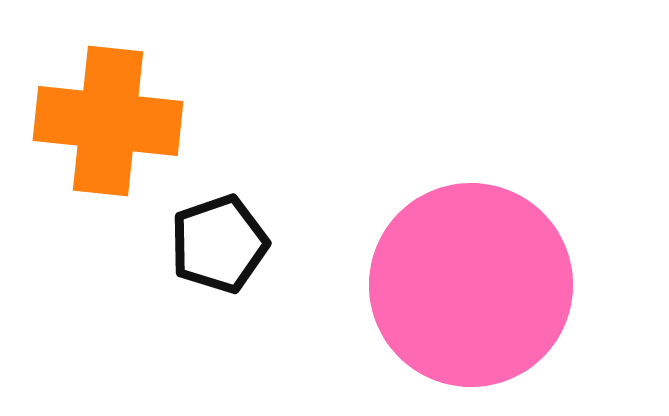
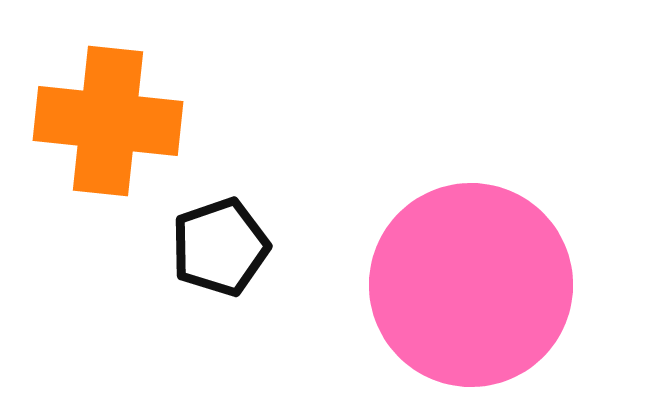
black pentagon: moved 1 px right, 3 px down
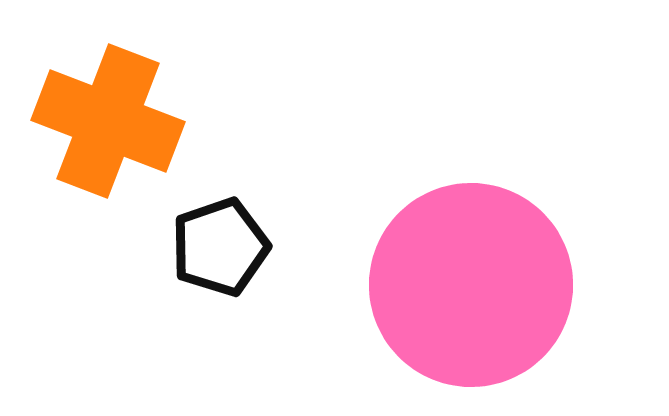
orange cross: rotated 15 degrees clockwise
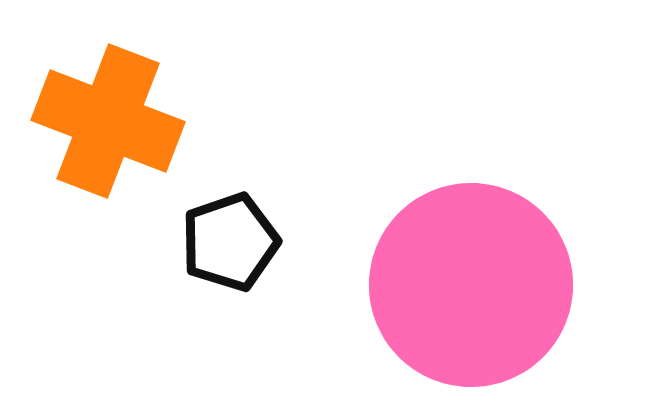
black pentagon: moved 10 px right, 5 px up
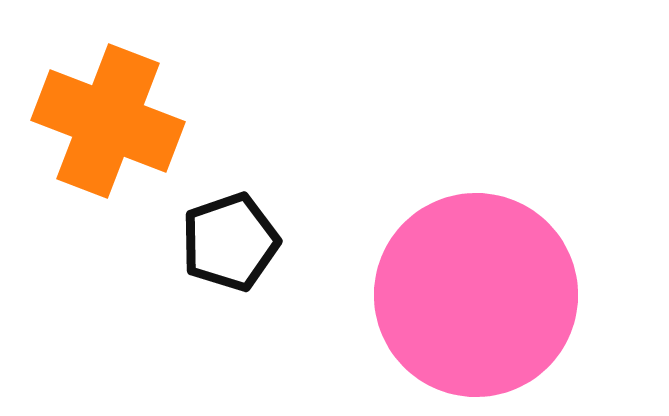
pink circle: moved 5 px right, 10 px down
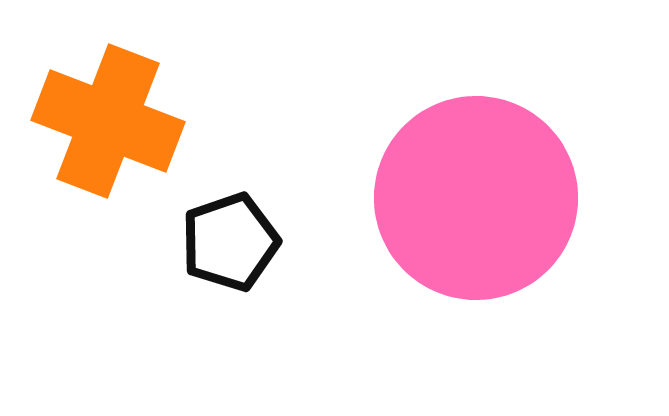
pink circle: moved 97 px up
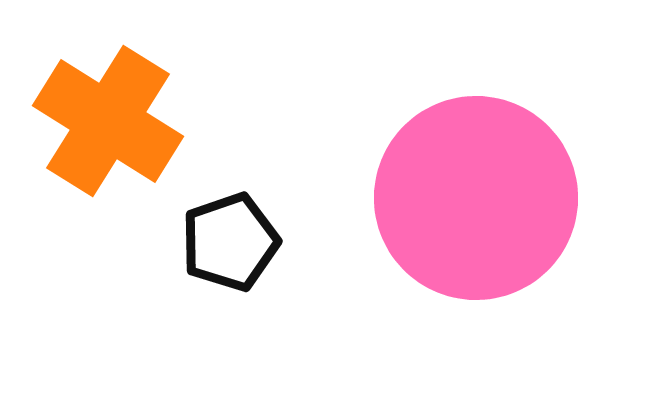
orange cross: rotated 11 degrees clockwise
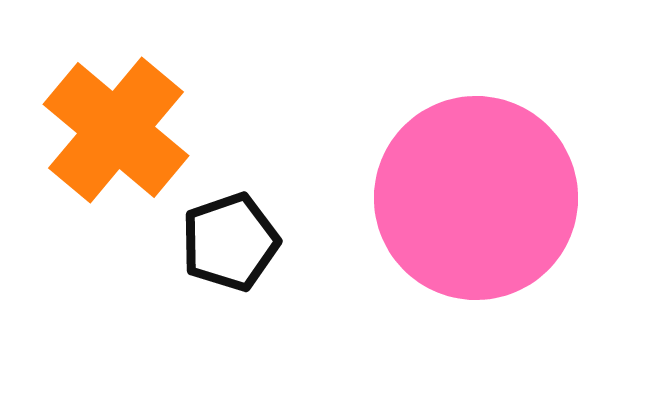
orange cross: moved 8 px right, 9 px down; rotated 8 degrees clockwise
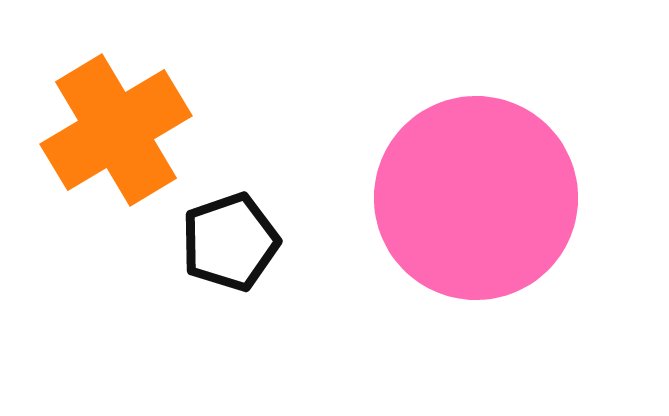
orange cross: rotated 19 degrees clockwise
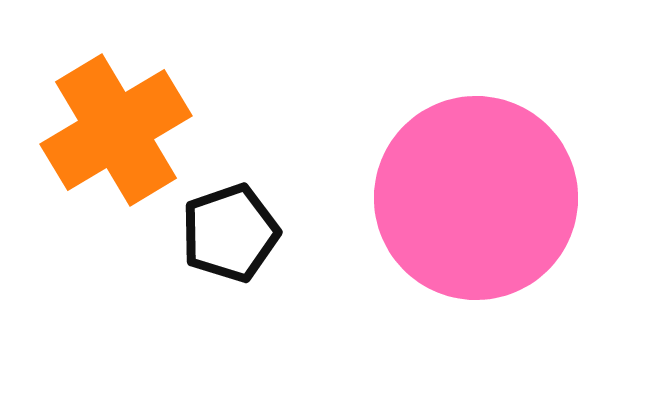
black pentagon: moved 9 px up
